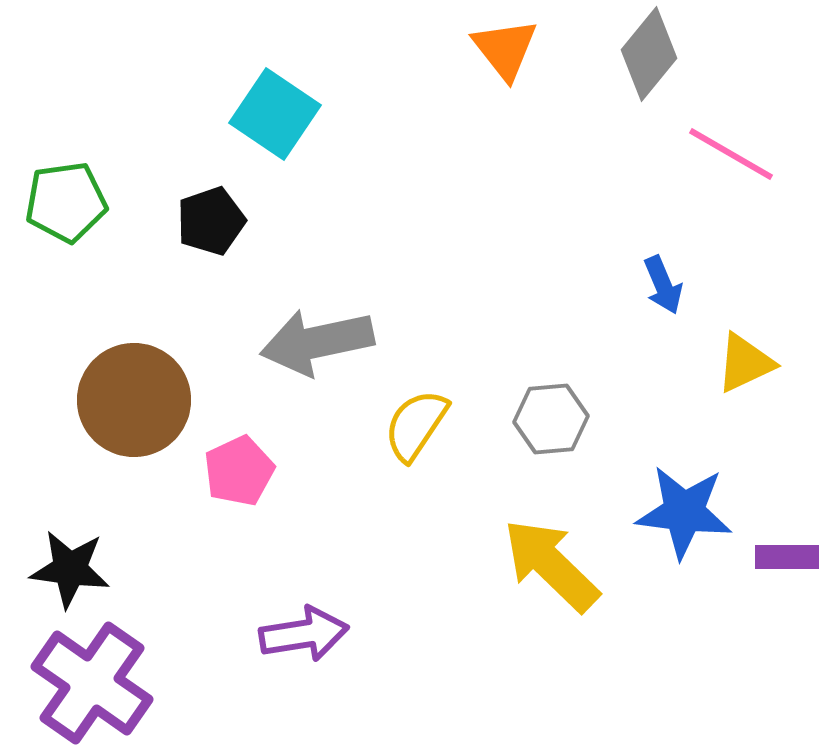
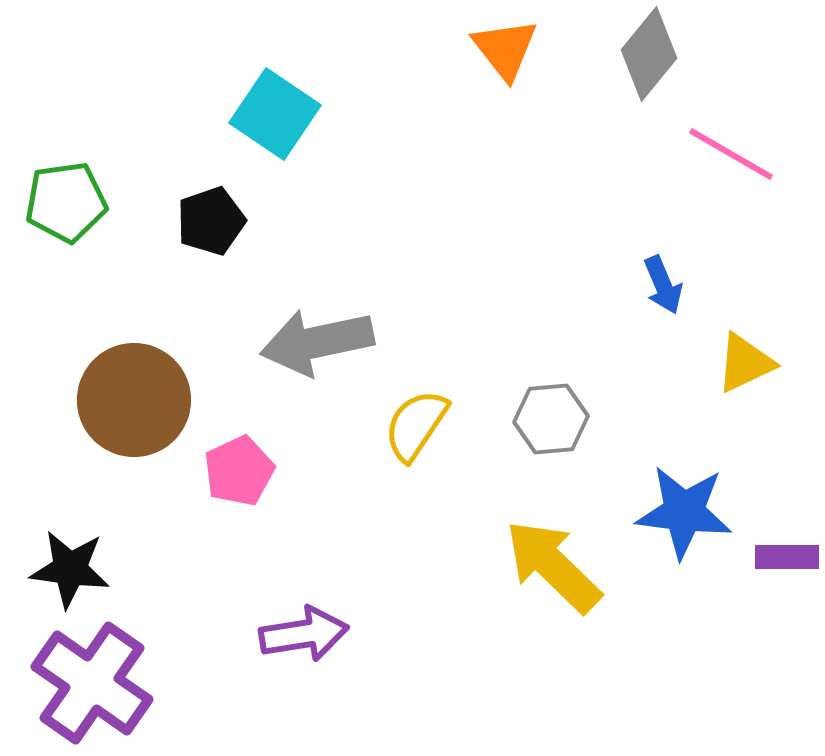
yellow arrow: moved 2 px right, 1 px down
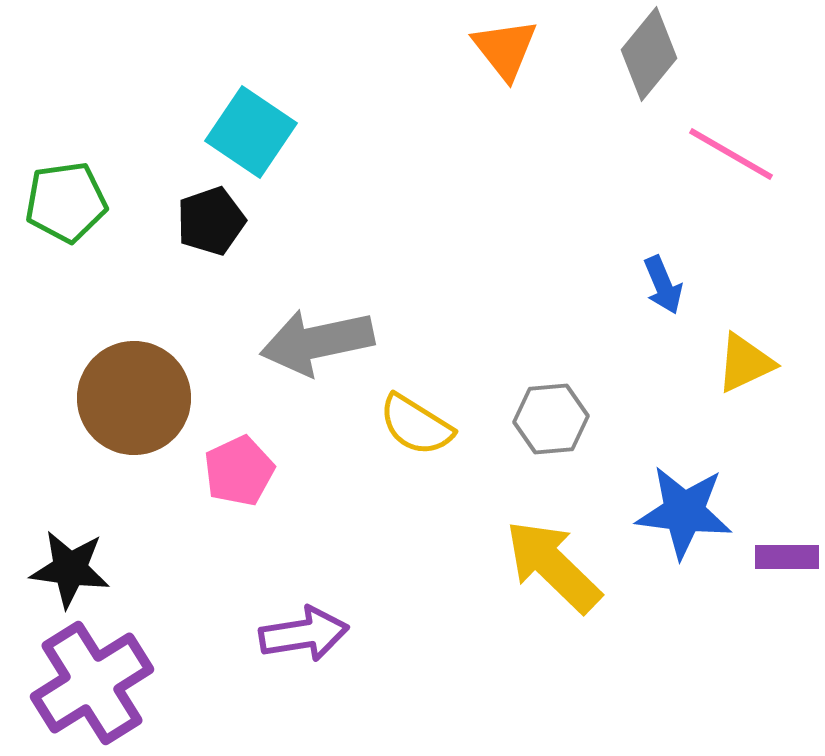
cyan square: moved 24 px left, 18 px down
brown circle: moved 2 px up
yellow semicircle: rotated 92 degrees counterclockwise
purple cross: rotated 23 degrees clockwise
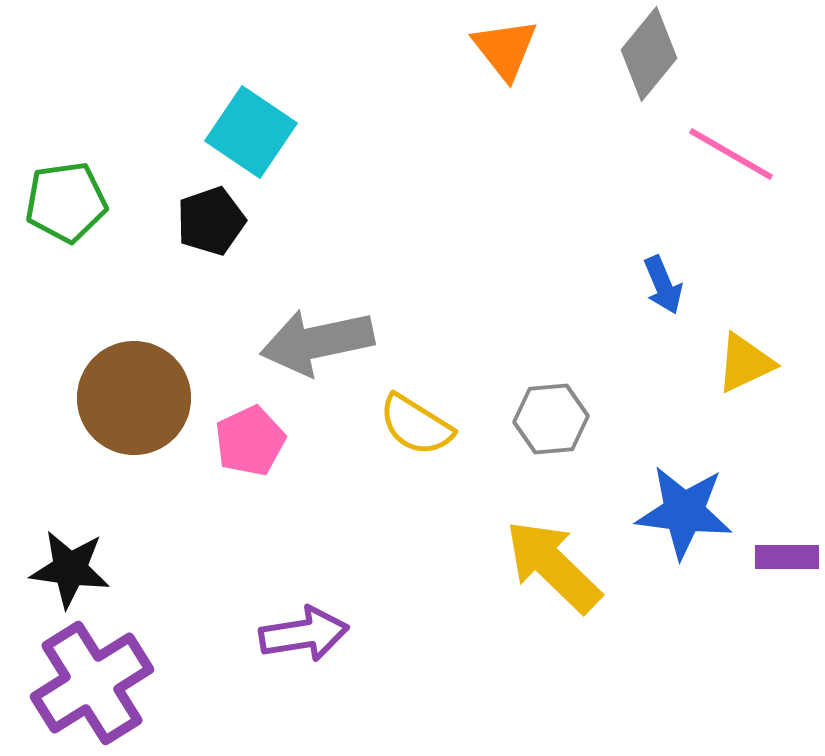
pink pentagon: moved 11 px right, 30 px up
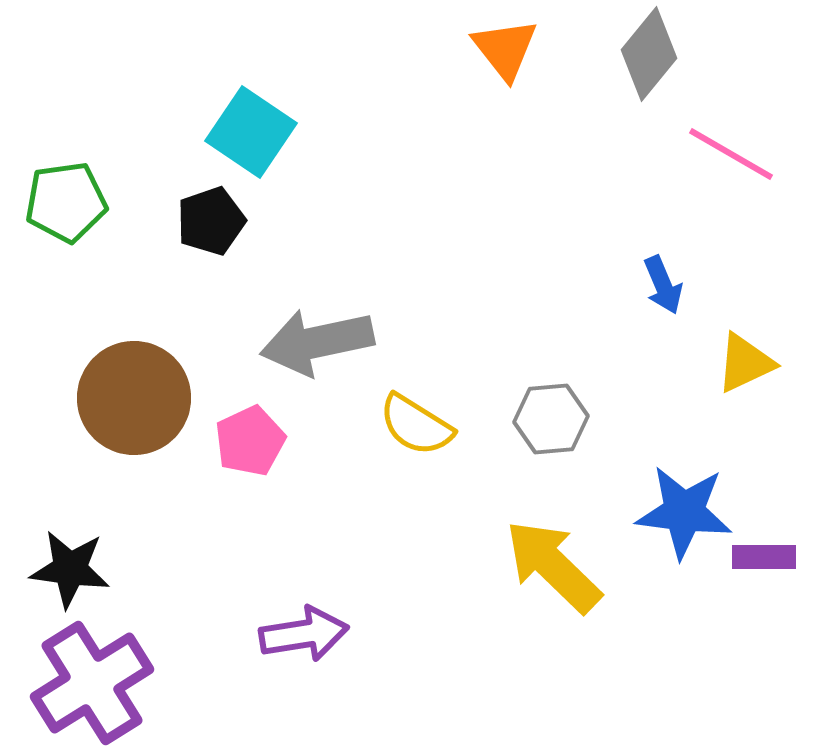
purple rectangle: moved 23 px left
